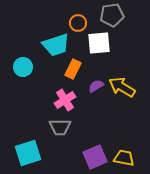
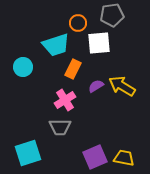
yellow arrow: moved 1 px up
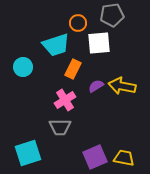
yellow arrow: rotated 20 degrees counterclockwise
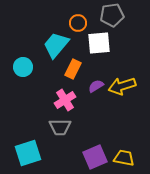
cyan trapezoid: rotated 148 degrees clockwise
yellow arrow: rotated 28 degrees counterclockwise
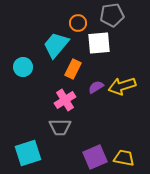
purple semicircle: moved 1 px down
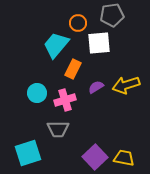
cyan circle: moved 14 px right, 26 px down
yellow arrow: moved 4 px right, 1 px up
pink cross: rotated 15 degrees clockwise
gray trapezoid: moved 2 px left, 2 px down
purple square: rotated 20 degrees counterclockwise
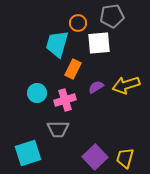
gray pentagon: moved 1 px down
cyan trapezoid: moved 1 px right, 1 px up; rotated 24 degrees counterclockwise
yellow trapezoid: moved 1 px right; rotated 85 degrees counterclockwise
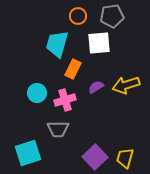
orange circle: moved 7 px up
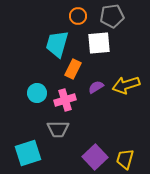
yellow trapezoid: moved 1 px down
